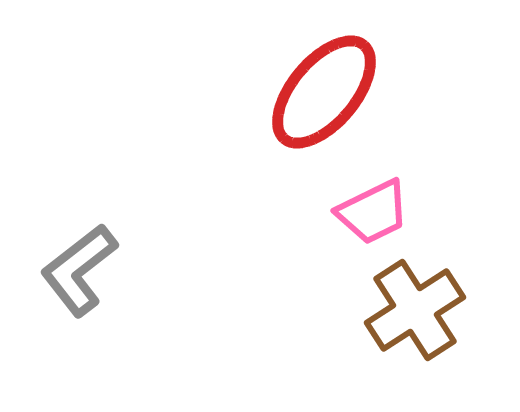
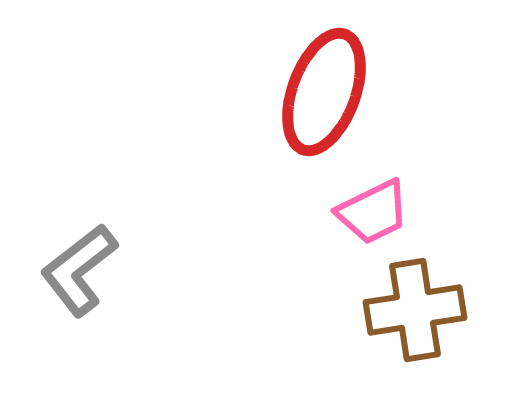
red ellipse: rotated 20 degrees counterclockwise
brown cross: rotated 24 degrees clockwise
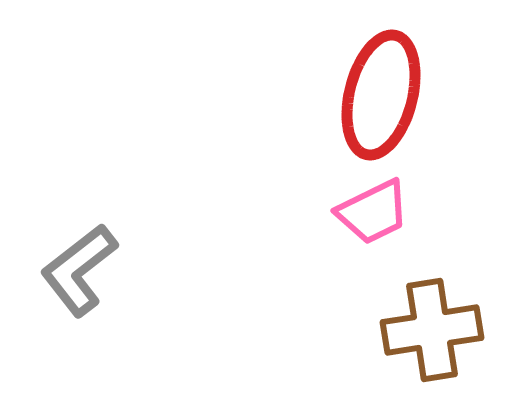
red ellipse: moved 57 px right, 3 px down; rotated 6 degrees counterclockwise
brown cross: moved 17 px right, 20 px down
